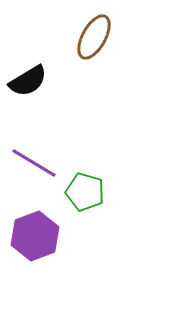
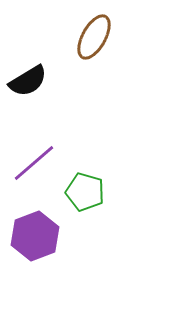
purple line: rotated 72 degrees counterclockwise
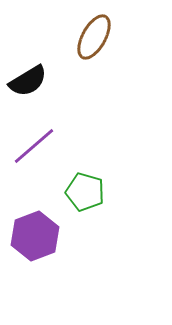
purple line: moved 17 px up
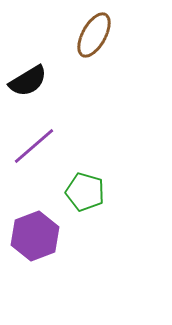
brown ellipse: moved 2 px up
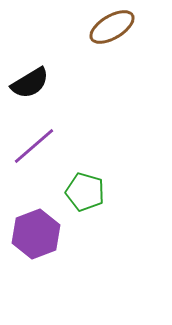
brown ellipse: moved 18 px right, 8 px up; rotated 30 degrees clockwise
black semicircle: moved 2 px right, 2 px down
purple hexagon: moved 1 px right, 2 px up
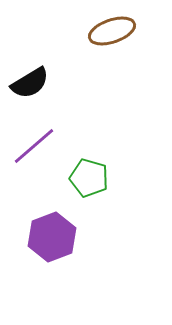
brown ellipse: moved 4 px down; rotated 12 degrees clockwise
green pentagon: moved 4 px right, 14 px up
purple hexagon: moved 16 px right, 3 px down
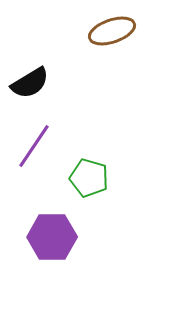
purple line: rotated 15 degrees counterclockwise
purple hexagon: rotated 21 degrees clockwise
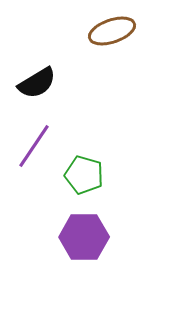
black semicircle: moved 7 px right
green pentagon: moved 5 px left, 3 px up
purple hexagon: moved 32 px right
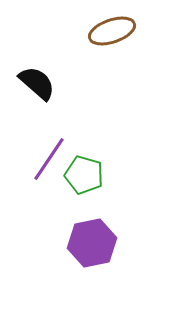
black semicircle: rotated 108 degrees counterclockwise
purple line: moved 15 px right, 13 px down
purple hexagon: moved 8 px right, 6 px down; rotated 12 degrees counterclockwise
